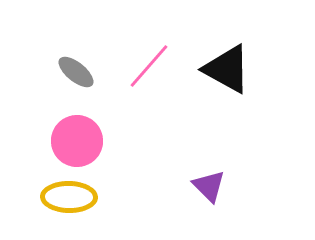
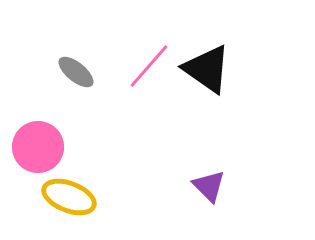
black triangle: moved 20 px left; rotated 6 degrees clockwise
pink circle: moved 39 px left, 6 px down
yellow ellipse: rotated 20 degrees clockwise
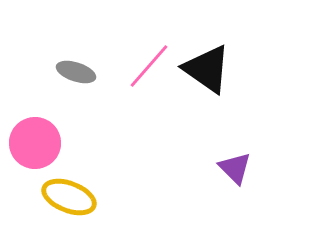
gray ellipse: rotated 21 degrees counterclockwise
pink circle: moved 3 px left, 4 px up
purple triangle: moved 26 px right, 18 px up
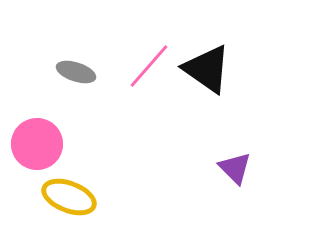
pink circle: moved 2 px right, 1 px down
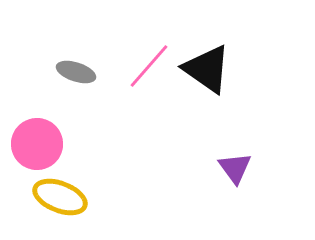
purple triangle: rotated 9 degrees clockwise
yellow ellipse: moved 9 px left
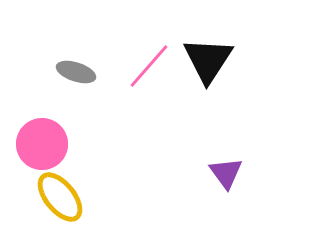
black triangle: moved 1 px right, 9 px up; rotated 28 degrees clockwise
pink circle: moved 5 px right
purple triangle: moved 9 px left, 5 px down
yellow ellipse: rotated 30 degrees clockwise
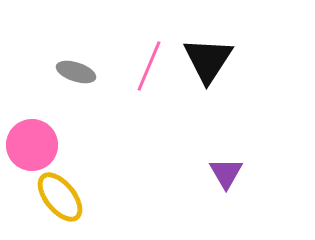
pink line: rotated 18 degrees counterclockwise
pink circle: moved 10 px left, 1 px down
purple triangle: rotated 6 degrees clockwise
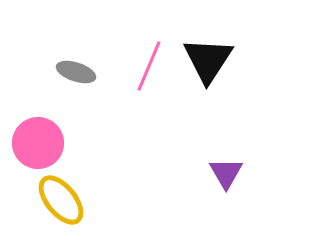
pink circle: moved 6 px right, 2 px up
yellow ellipse: moved 1 px right, 3 px down
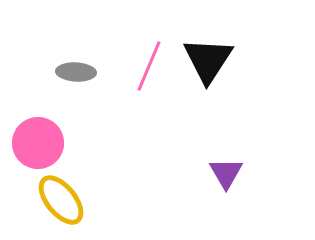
gray ellipse: rotated 15 degrees counterclockwise
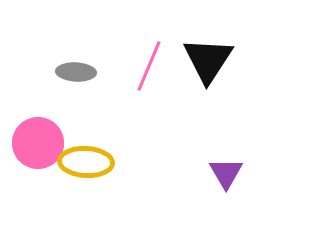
yellow ellipse: moved 25 px right, 38 px up; rotated 48 degrees counterclockwise
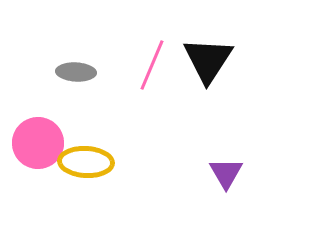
pink line: moved 3 px right, 1 px up
